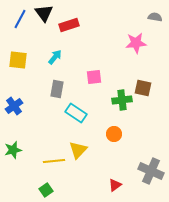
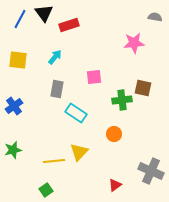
pink star: moved 2 px left
yellow triangle: moved 1 px right, 2 px down
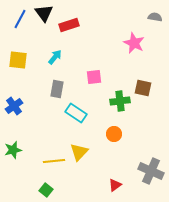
pink star: rotated 30 degrees clockwise
green cross: moved 2 px left, 1 px down
green square: rotated 16 degrees counterclockwise
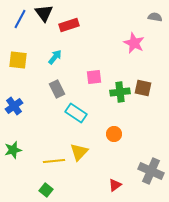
gray rectangle: rotated 36 degrees counterclockwise
green cross: moved 9 px up
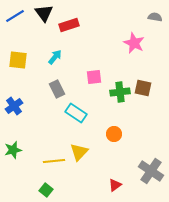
blue line: moved 5 px left, 3 px up; rotated 30 degrees clockwise
gray cross: rotated 10 degrees clockwise
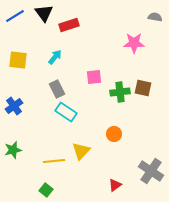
pink star: rotated 25 degrees counterclockwise
cyan rectangle: moved 10 px left, 1 px up
yellow triangle: moved 2 px right, 1 px up
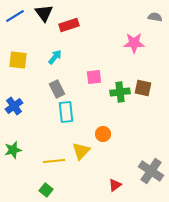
cyan rectangle: rotated 50 degrees clockwise
orange circle: moved 11 px left
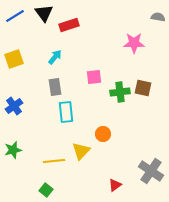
gray semicircle: moved 3 px right
yellow square: moved 4 px left, 1 px up; rotated 24 degrees counterclockwise
gray rectangle: moved 2 px left, 2 px up; rotated 18 degrees clockwise
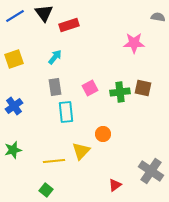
pink square: moved 4 px left, 11 px down; rotated 21 degrees counterclockwise
